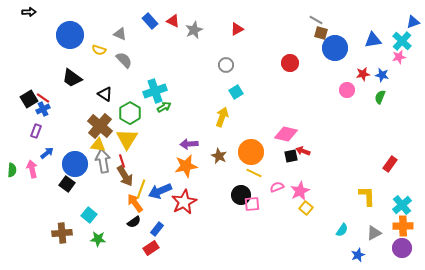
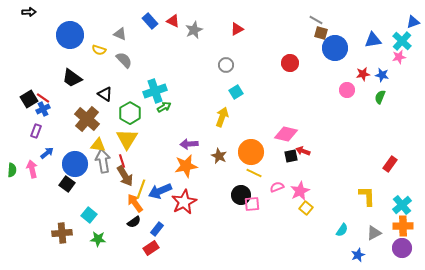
brown cross at (100, 126): moved 13 px left, 7 px up
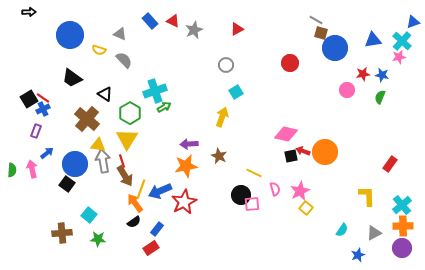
orange circle at (251, 152): moved 74 px right
pink semicircle at (277, 187): moved 2 px left, 2 px down; rotated 96 degrees clockwise
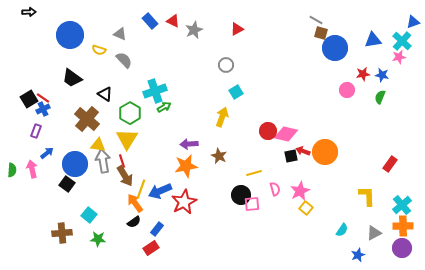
red circle at (290, 63): moved 22 px left, 68 px down
yellow line at (254, 173): rotated 42 degrees counterclockwise
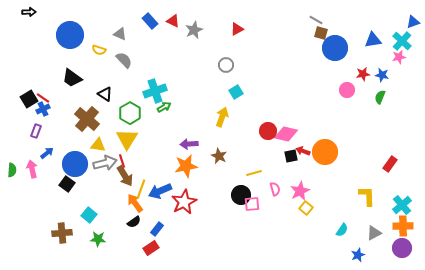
gray arrow at (103, 161): moved 2 px right, 2 px down; rotated 85 degrees clockwise
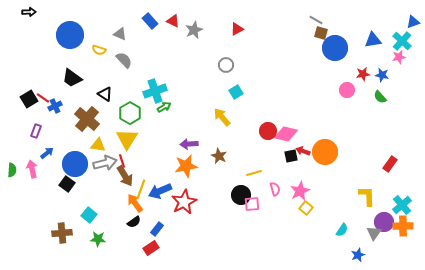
green semicircle at (380, 97): rotated 64 degrees counterclockwise
blue cross at (43, 109): moved 12 px right, 3 px up
yellow arrow at (222, 117): rotated 60 degrees counterclockwise
gray triangle at (374, 233): rotated 28 degrees counterclockwise
purple circle at (402, 248): moved 18 px left, 26 px up
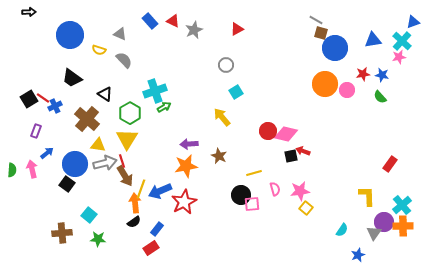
orange circle at (325, 152): moved 68 px up
pink star at (300, 191): rotated 18 degrees clockwise
orange arrow at (135, 203): rotated 30 degrees clockwise
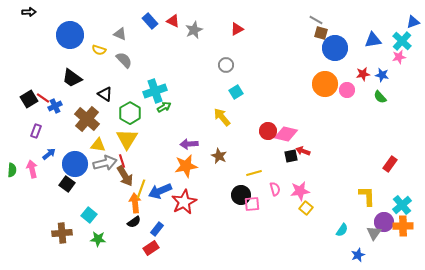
blue arrow at (47, 153): moved 2 px right, 1 px down
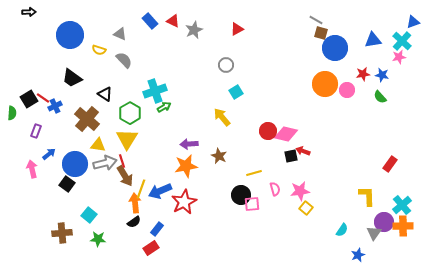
green semicircle at (12, 170): moved 57 px up
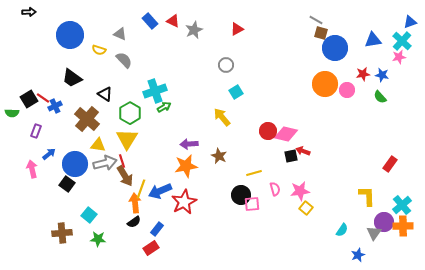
blue triangle at (413, 22): moved 3 px left
green semicircle at (12, 113): rotated 88 degrees clockwise
